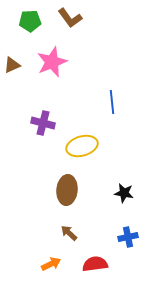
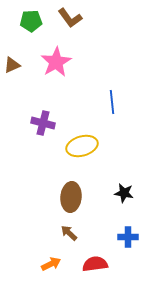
green pentagon: moved 1 px right
pink star: moved 4 px right; rotated 8 degrees counterclockwise
brown ellipse: moved 4 px right, 7 px down
blue cross: rotated 12 degrees clockwise
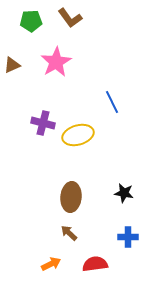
blue line: rotated 20 degrees counterclockwise
yellow ellipse: moved 4 px left, 11 px up
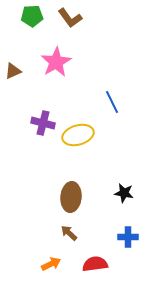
green pentagon: moved 1 px right, 5 px up
brown triangle: moved 1 px right, 6 px down
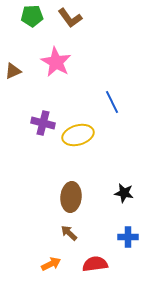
pink star: rotated 12 degrees counterclockwise
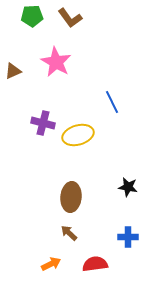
black star: moved 4 px right, 6 px up
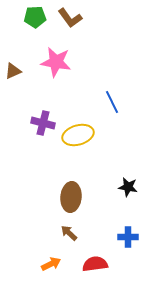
green pentagon: moved 3 px right, 1 px down
pink star: rotated 20 degrees counterclockwise
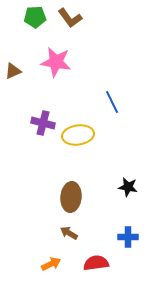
yellow ellipse: rotated 8 degrees clockwise
brown arrow: rotated 12 degrees counterclockwise
red semicircle: moved 1 px right, 1 px up
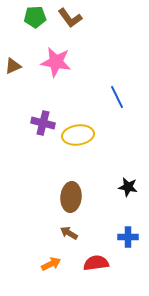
brown triangle: moved 5 px up
blue line: moved 5 px right, 5 px up
